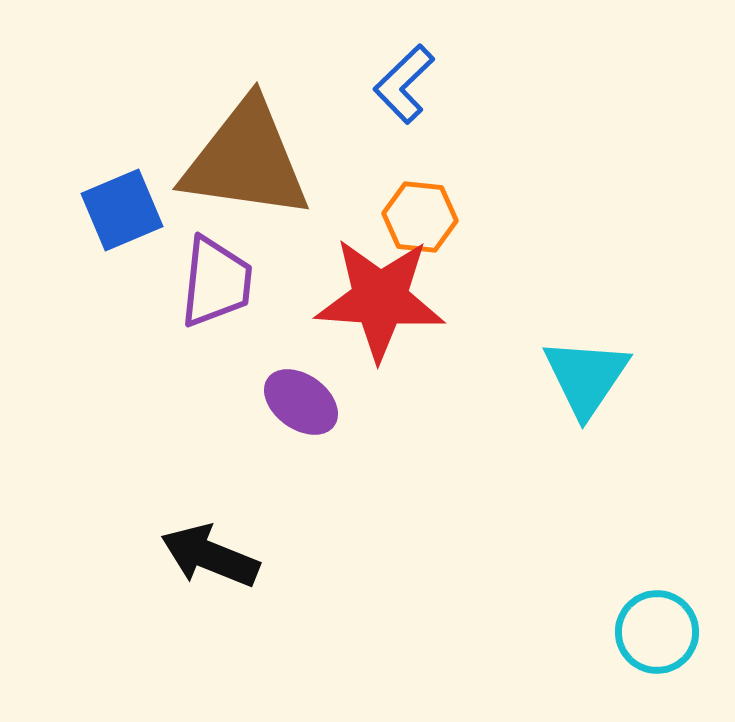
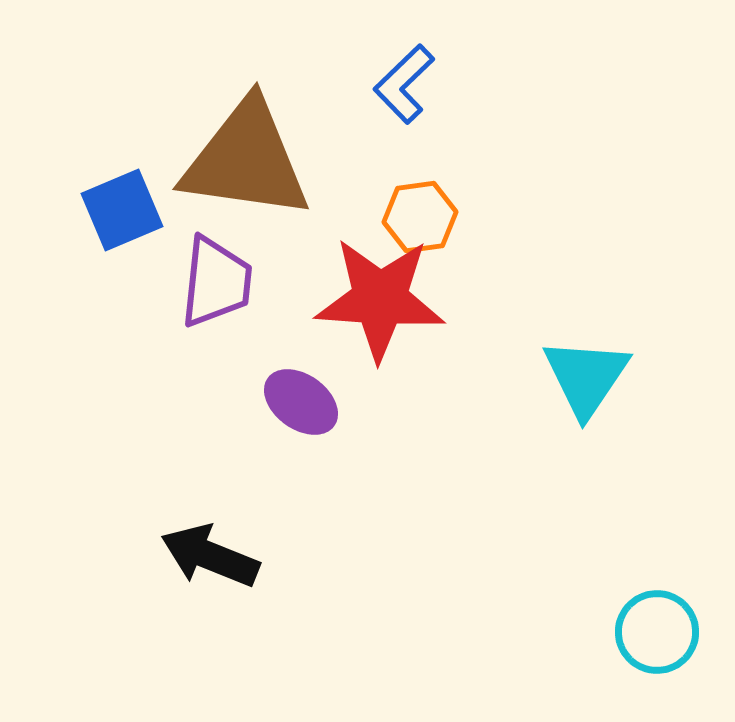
orange hexagon: rotated 14 degrees counterclockwise
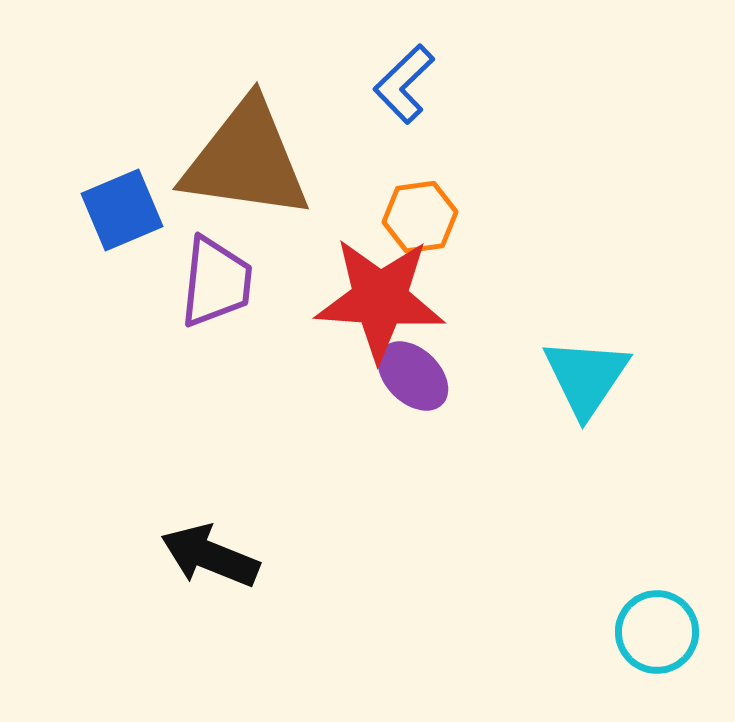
purple ellipse: moved 112 px right, 26 px up; rotated 8 degrees clockwise
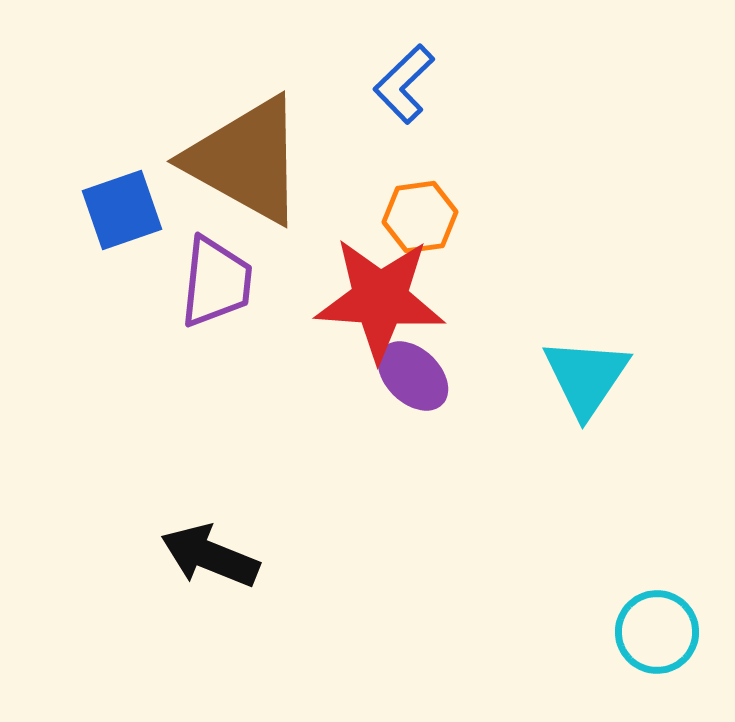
brown triangle: rotated 21 degrees clockwise
blue square: rotated 4 degrees clockwise
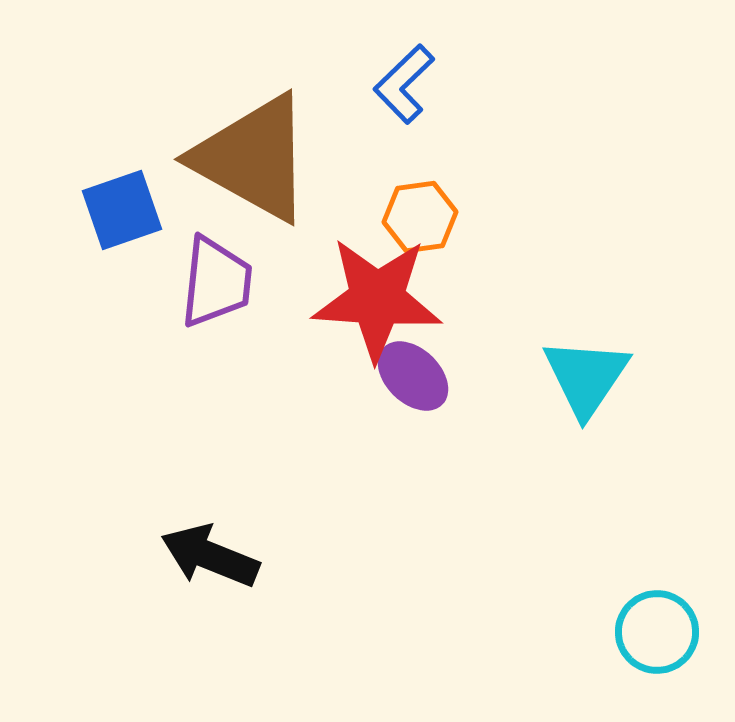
brown triangle: moved 7 px right, 2 px up
red star: moved 3 px left
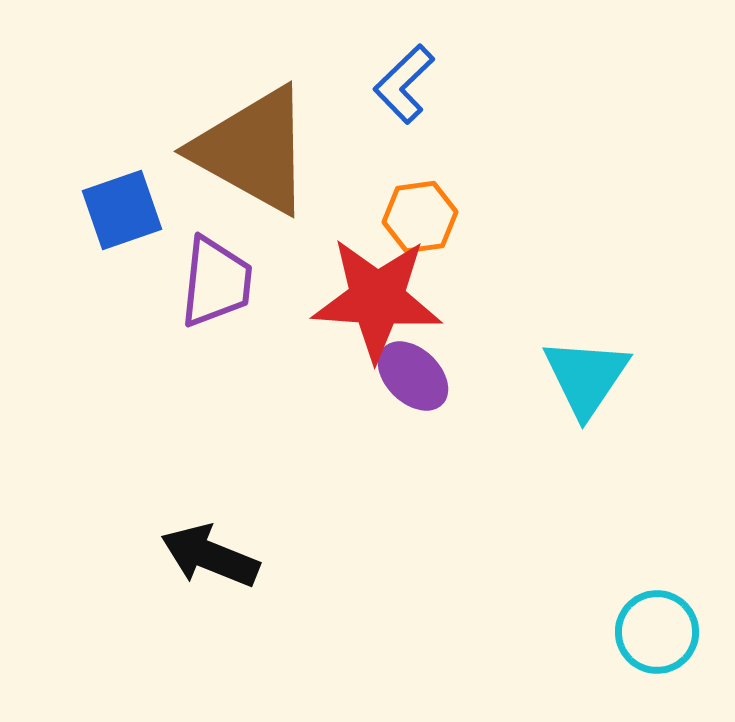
brown triangle: moved 8 px up
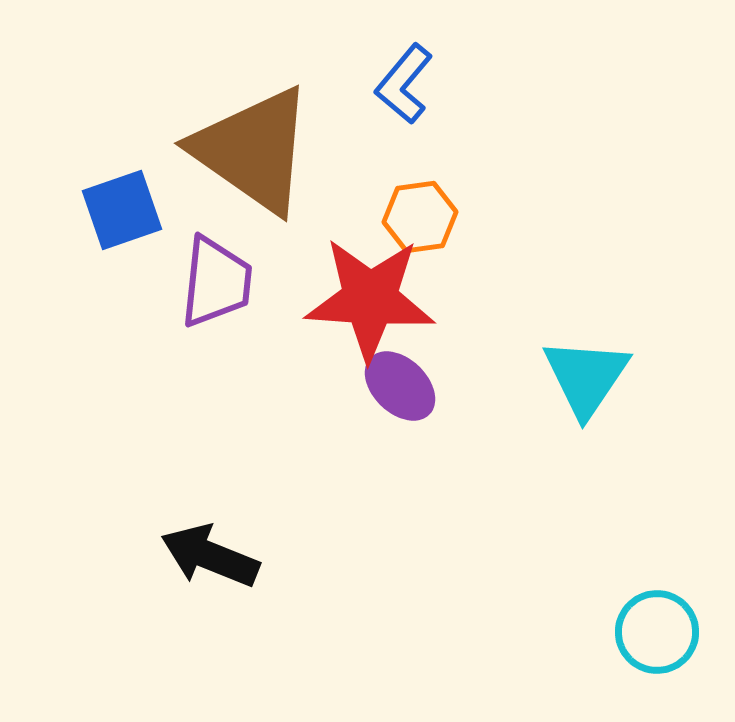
blue L-shape: rotated 6 degrees counterclockwise
brown triangle: rotated 6 degrees clockwise
red star: moved 7 px left
purple ellipse: moved 13 px left, 10 px down
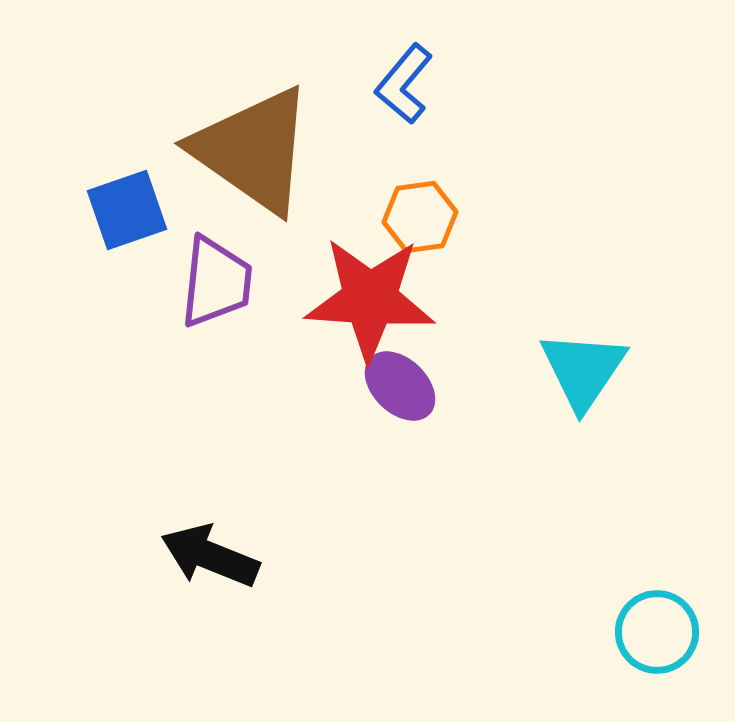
blue square: moved 5 px right
cyan triangle: moved 3 px left, 7 px up
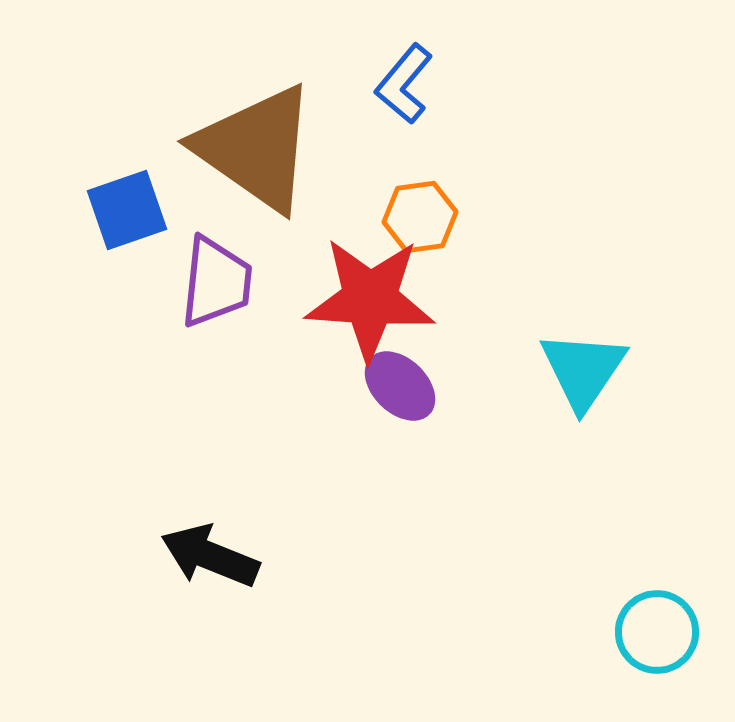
brown triangle: moved 3 px right, 2 px up
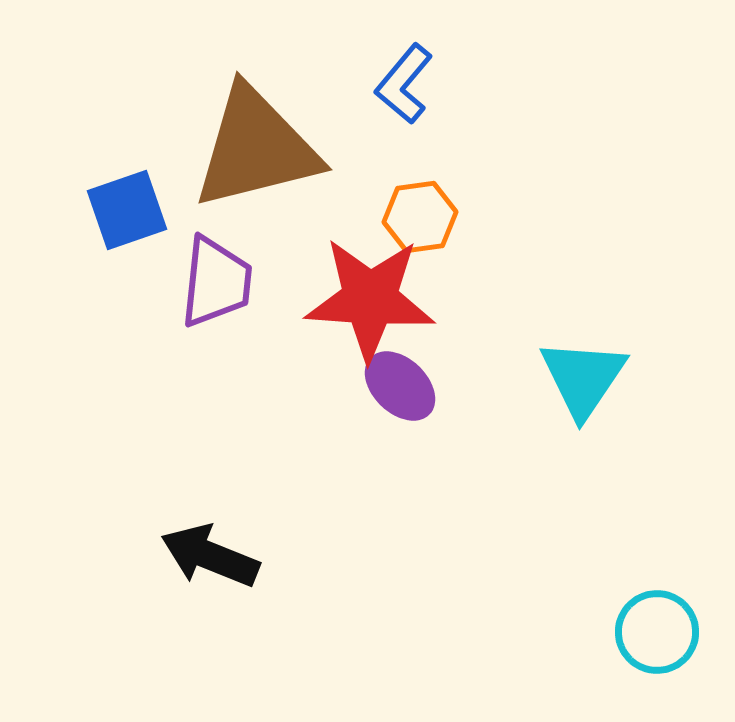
brown triangle: rotated 49 degrees counterclockwise
cyan triangle: moved 8 px down
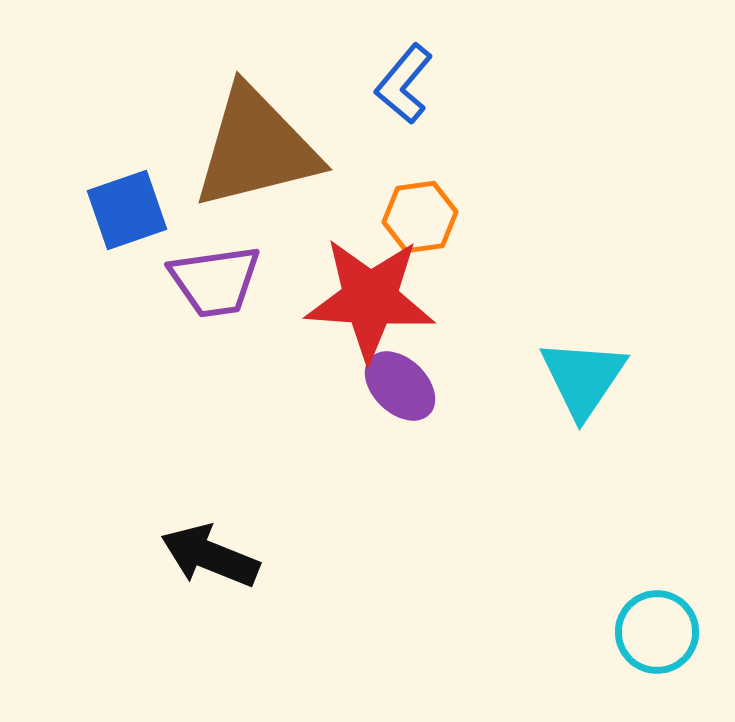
purple trapezoid: moved 1 px left, 1 px up; rotated 76 degrees clockwise
